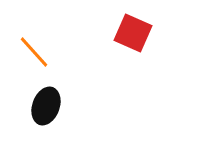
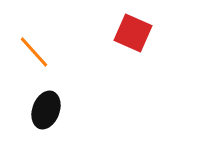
black ellipse: moved 4 px down
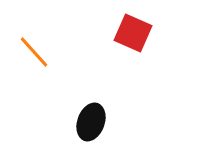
black ellipse: moved 45 px right, 12 px down
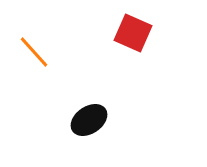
black ellipse: moved 2 px left, 2 px up; rotated 36 degrees clockwise
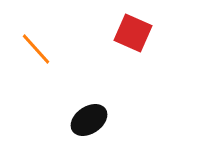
orange line: moved 2 px right, 3 px up
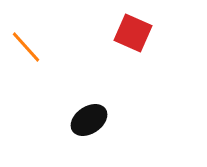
orange line: moved 10 px left, 2 px up
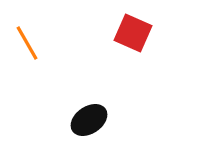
orange line: moved 1 px right, 4 px up; rotated 12 degrees clockwise
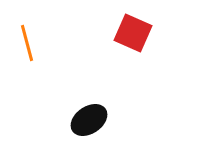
orange line: rotated 15 degrees clockwise
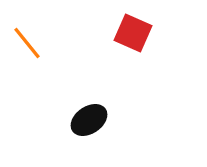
orange line: rotated 24 degrees counterclockwise
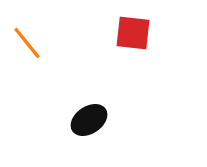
red square: rotated 18 degrees counterclockwise
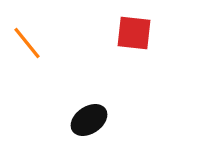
red square: moved 1 px right
